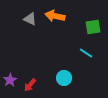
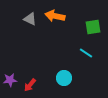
purple star: rotated 24 degrees clockwise
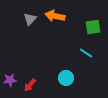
gray triangle: rotated 48 degrees clockwise
cyan circle: moved 2 px right
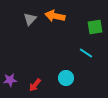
green square: moved 2 px right
red arrow: moved 5 px right
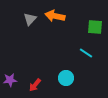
green square: rotated 14 degrees clockwise
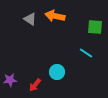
gray triangle: rotated 40 degrees counterclockwise
cyan circle: moved 9 px left, 6 px up
